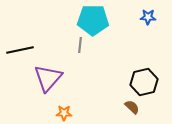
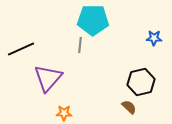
blue star: moved 6 px right, 21 px down
black line: moved 1 px right, 1 px up; rotated 12 degrees counterclockwise
black hexagon: moved 3 px left
brown semicircle: moved 3 px left
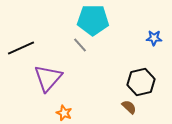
gray line: rotated 49 degrees counterclockwise
black line: moved 1 px up
orange star: rotated 21 degrees clockwise
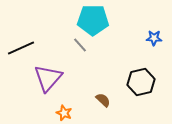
brown semicircle: moved 26 px left, 7 px up
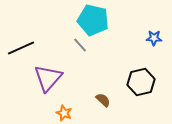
cyan pentagon: rotated 12 degrees clockwise
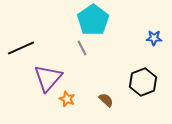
cyan pentagon: rotated 24 degrees clockwise
gray line: moved 2 px right, 3 px down; rotated 14 degrees clockwise
black hexagon: moved 2 px right; rotated 8 degrees counterclockwise
brown semicircle: moved 3 px right
orange star: moved 3 px right, 14 px up
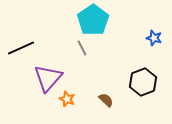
blue star: rotated 14 degrees clockwise
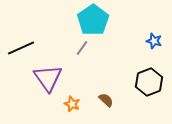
blue star: moved 3 px down
gray line: rotated 63 degrees clockwise
purple triangle: rotated 16 degrees counterclockwise
black hexagon: moved 6 px right
orange star: moved 5 px right, 5 px down
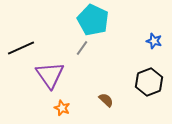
cyan pentagon: rotated 12 degrees counterclockwise
purple triangle: moved 2 px right, 3 px up
orange star: moved 10 px left, 4 px down
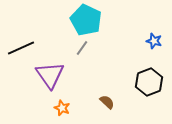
cyan pentagon: moved 7 px left
brown semicircle: moved 1 px right, 2 px down
